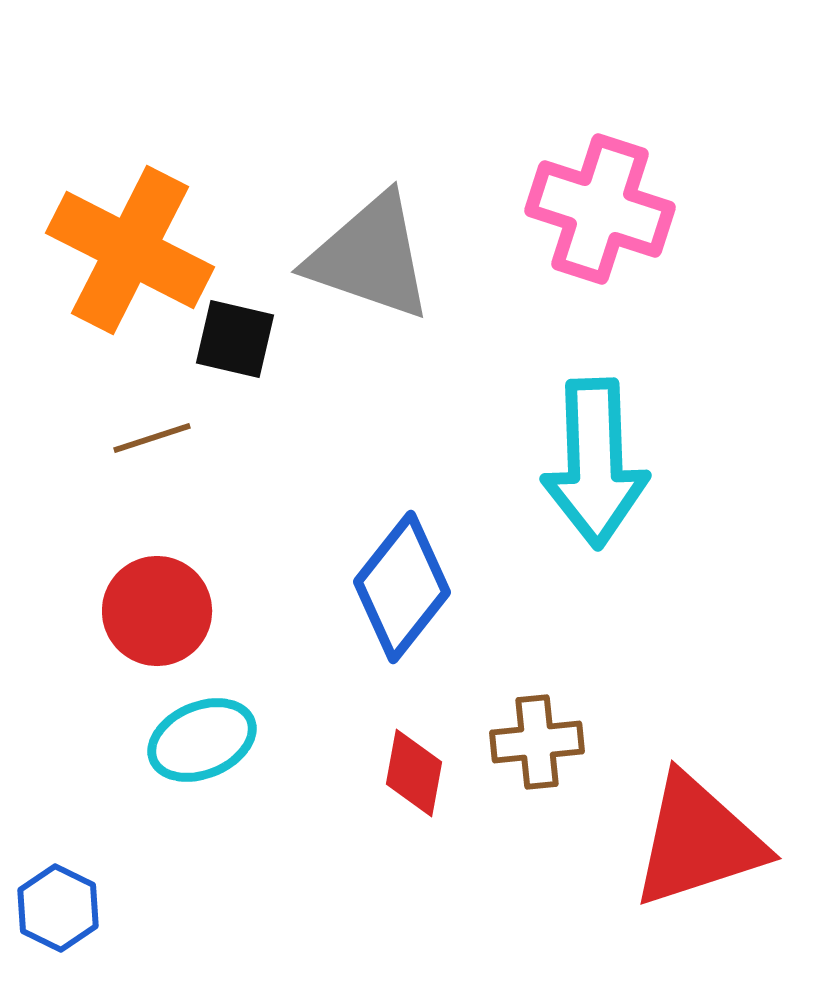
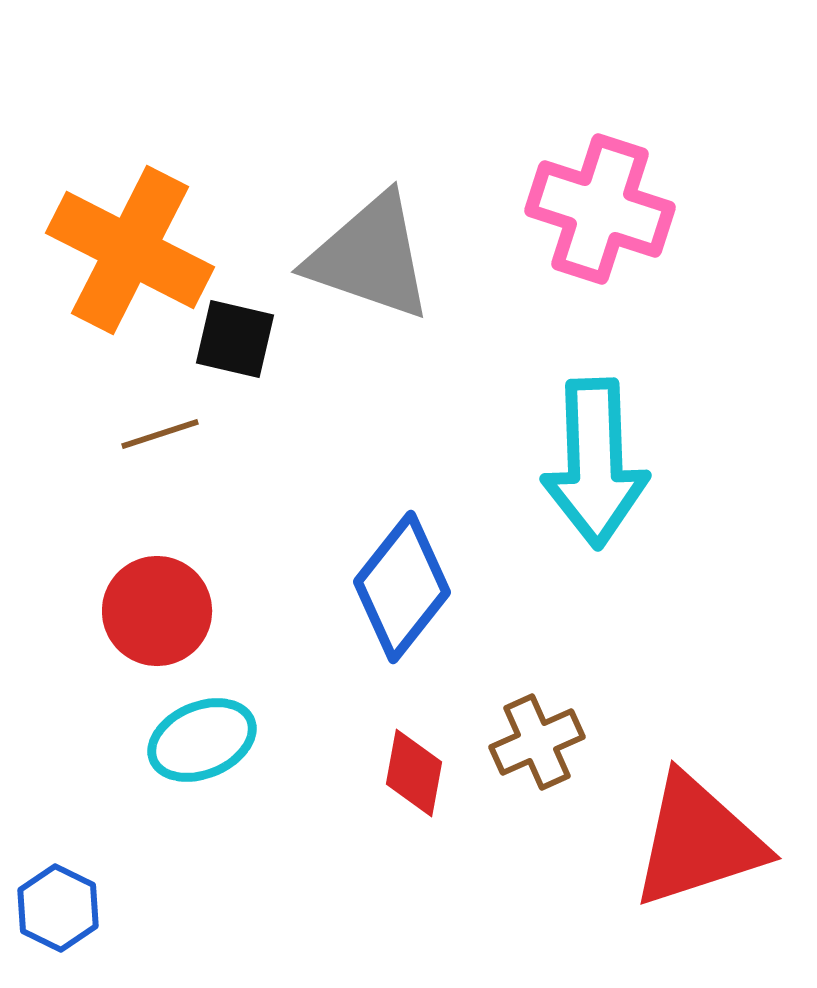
brown line: moved 8 px right, 4 px up
brown cross: rotated 18 degrees counterclockwise
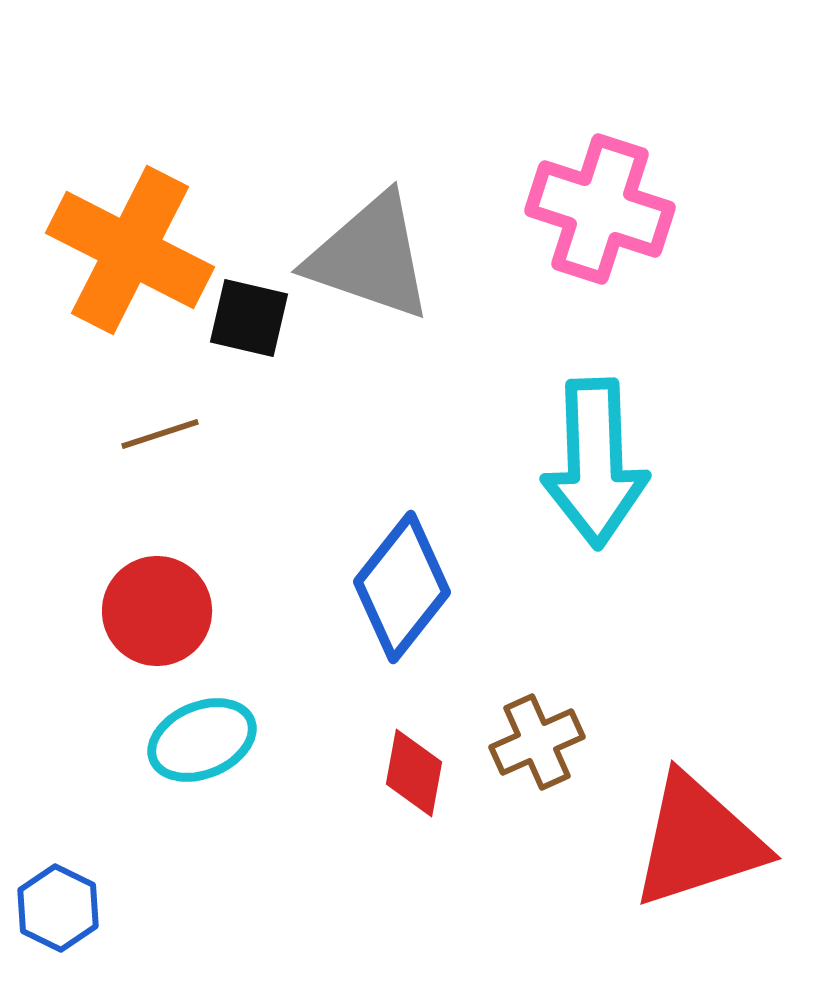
black square: moved 14 px right, 21 px up
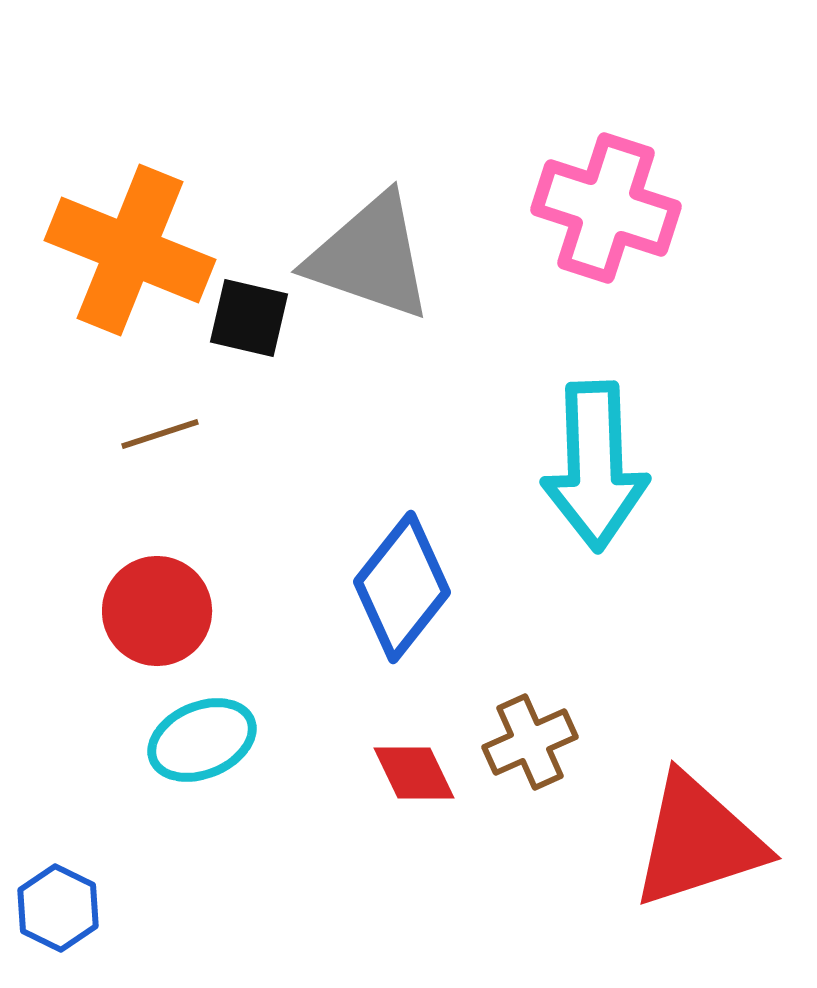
pink cross: moved 6 px right, 1 px up
orange cross: rotated 5 degrees counterclockwise
cyan arrow: moved 3 px down
brown cross: moved 7 px left
red diamond: rotated 36 degrees counterclockwise
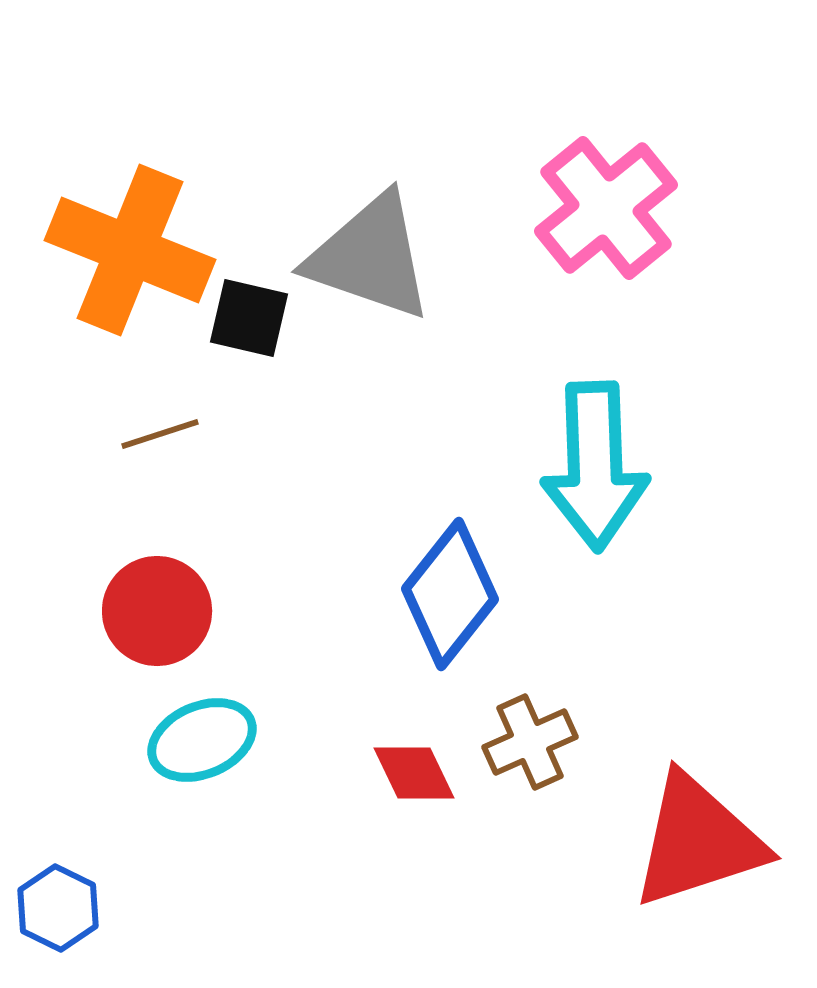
pink cross: rotated 33 degrees clockwise
blue diamond: moved 48 px right, 7 px down
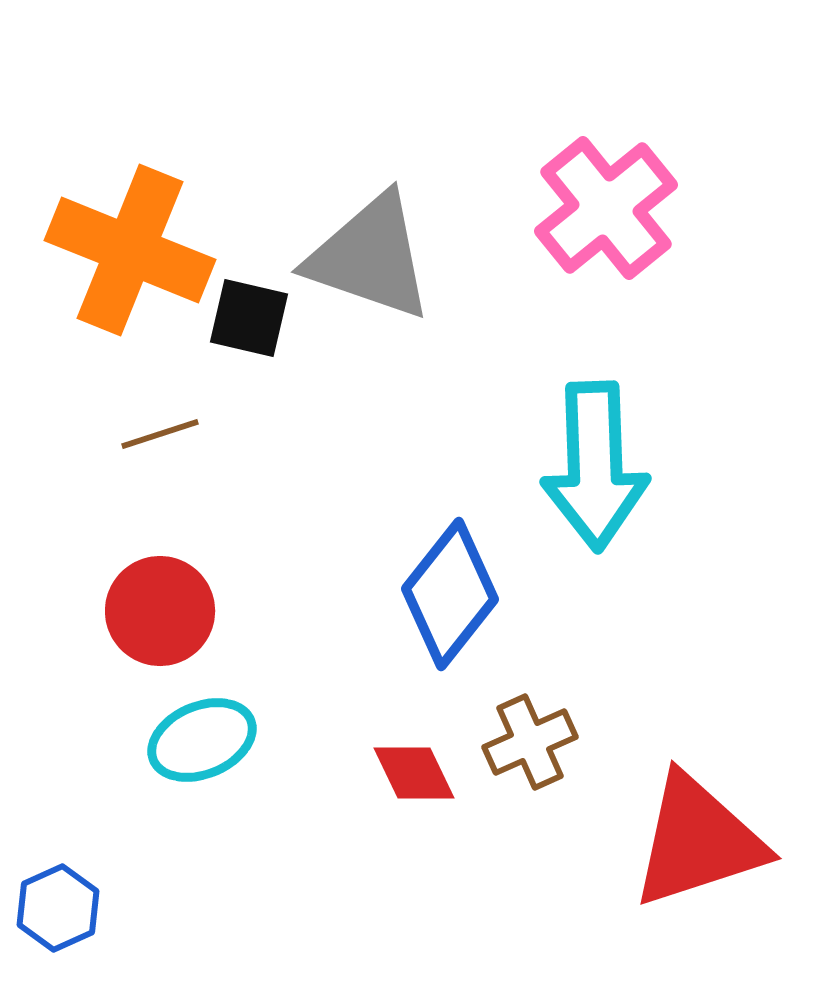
red circle: moved 3 px right
blue hexagon: rotated 10 degrees clockwise
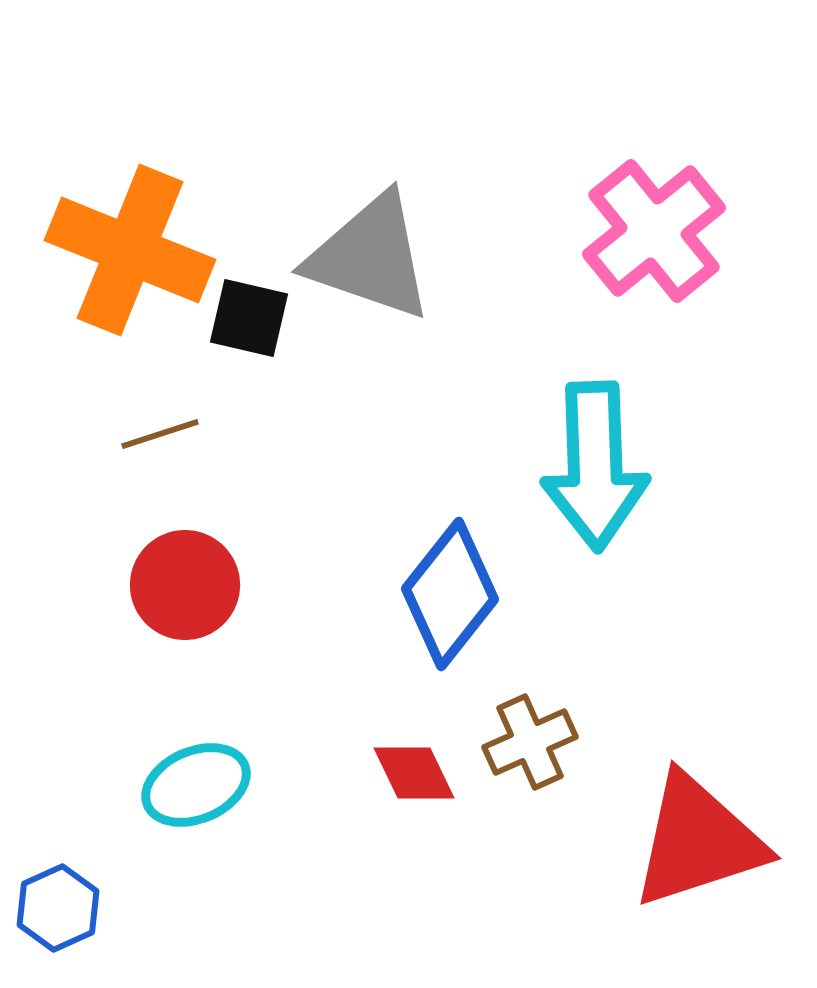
pink cross: moved 48 px right, 23 px down
red circle: moved 25 px right, 26 px up
cyan ellipse: moved 6 px left, 45 px down
